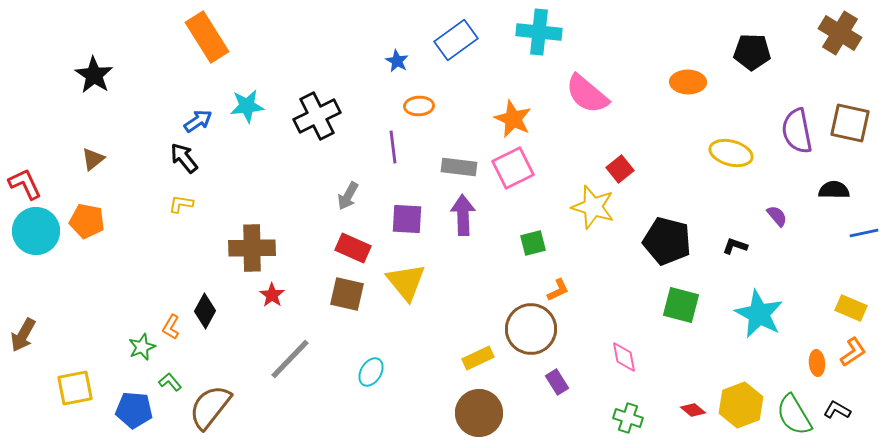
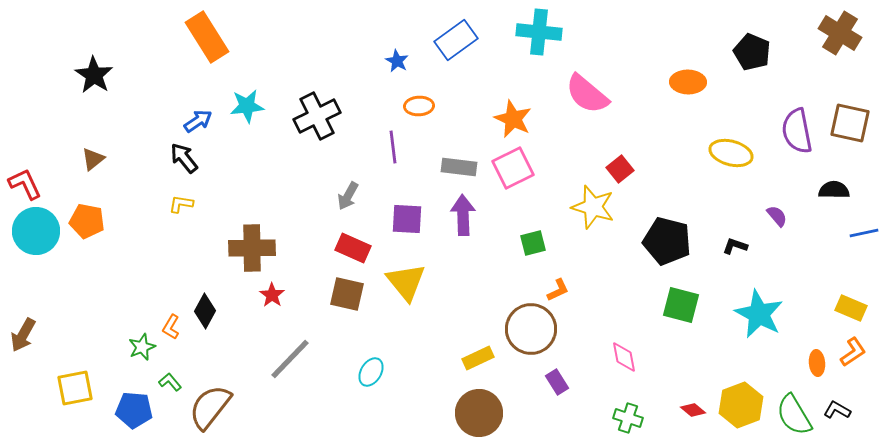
black pentagon at (752, 52): rotated 21 degrees clockwise
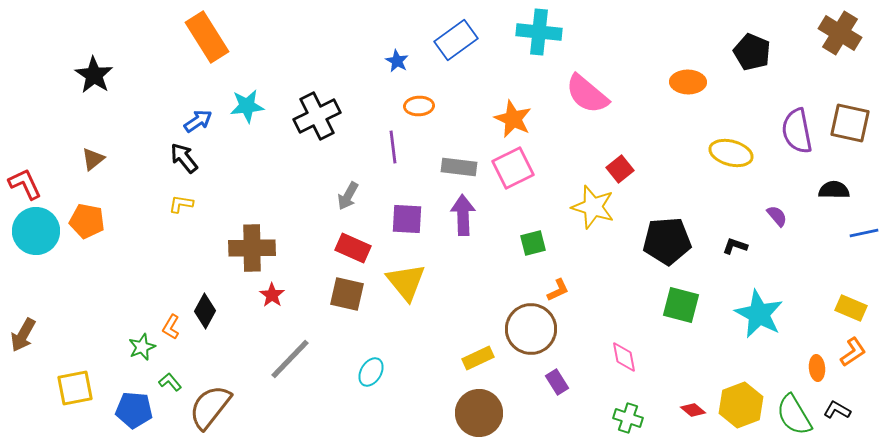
black pentagon at (667, 241): rotated 18 degrees counterclockwise
orange ellipse at (817, 363): moved 5 px down
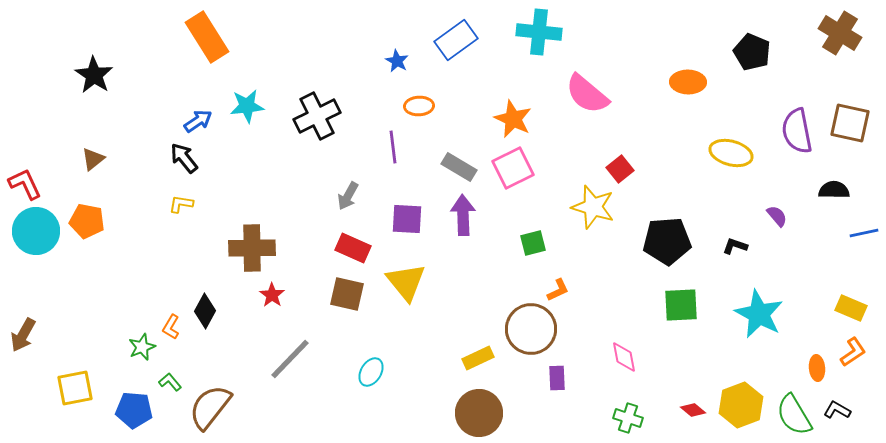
gray rectangle at (459, 167): rotated 24 degrees clockwise
green square at (681, 305): rotated 18 degrees counterclockwise
purple rectangle at (557, 382): moved 4 px up; rotated 30 degrees clockwise
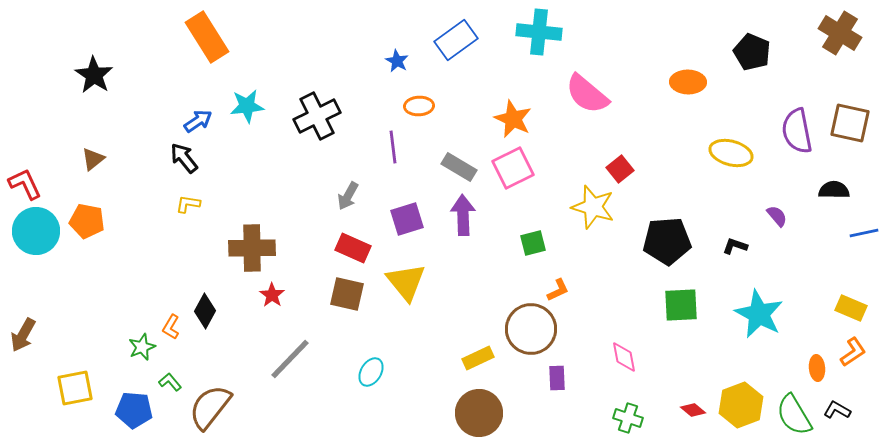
yellow L-shape at (181, 204): moved 7 px right
purple square at (407, 219): rotated 20 degrees counterclockwise
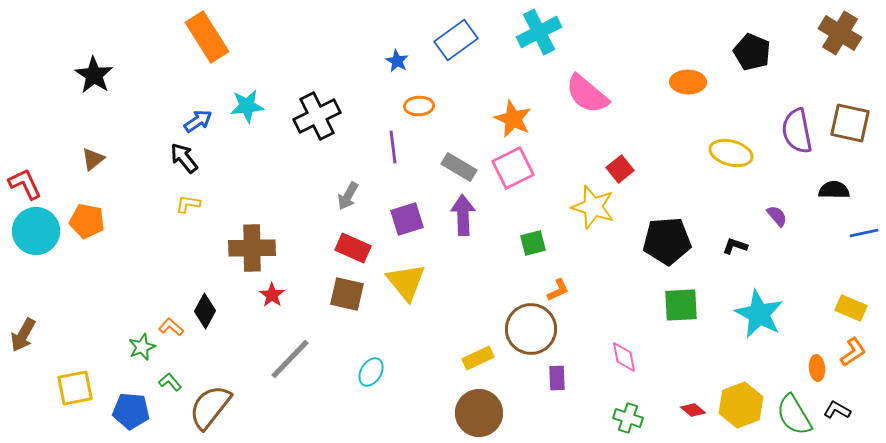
cyan cross at (539, 32): rotated 33 degrees counterclockwise
orange L-shape at (171, 327): rotated 100 degrees clockwise
blue pentagon at (134, 410): moved 3 px left, 1 px down
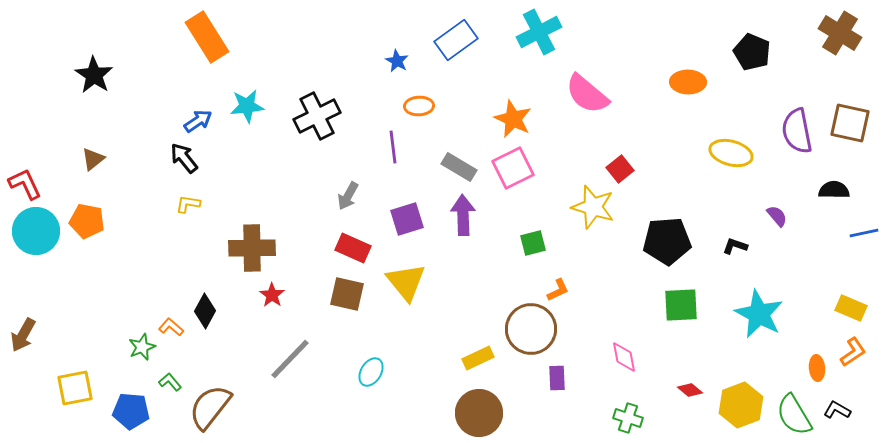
red diamond at (693, 410): moved 3 px left, 20 px up
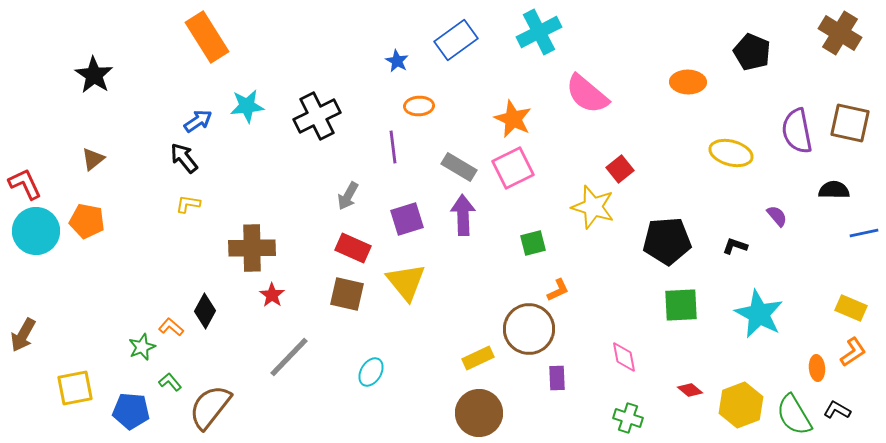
brown circle at (531, 329): moved 2 px left
gray line at (290, 359): moved 1 px left, 2 px up
